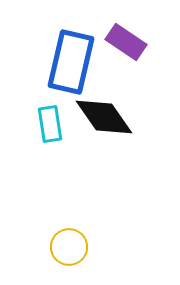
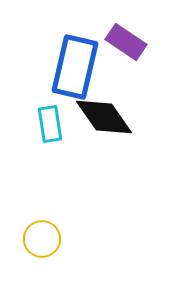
blue rectangle: moved 4 px right, 5 px down
yellow circle: moved 27 px left, 8 px up
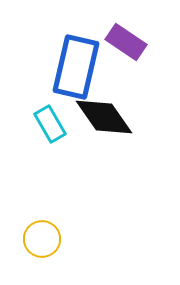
blue rectangle: moved 1 px right
cyan rectangle: rotated 21 degrees counterclockwise
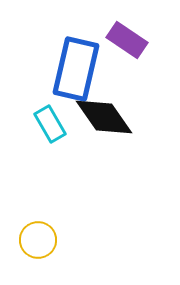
purple rectangle: moved 1 px right, 2 px up
blue rectangle: moved 2 px down
yellow circle: moved 4 px left, 1 px down
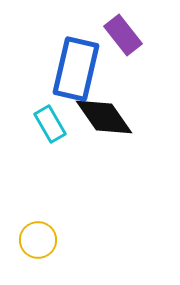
purple rectangle: moved 4 px left, 5 px up; rotated 18 degrees clockwise
